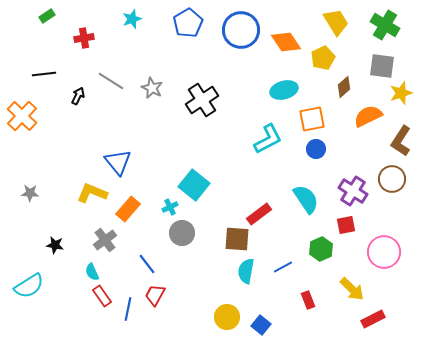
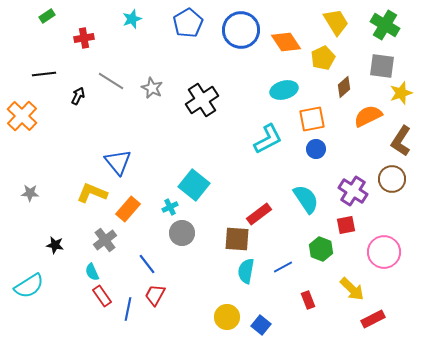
green hexagon at (321, 249): rotated 15 degrees counterclockwise
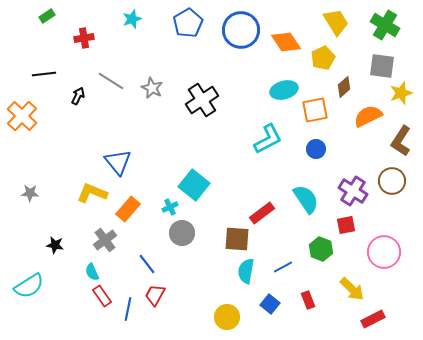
orange square at (312, 119): moved 3 px right, 9 px up
brown circle at (392, 179): moved 2 px down
red rectangle at (259, 214): moved 3 px right, 1 px up
blue square at (261, 325): moved 9 px right, 21 px up
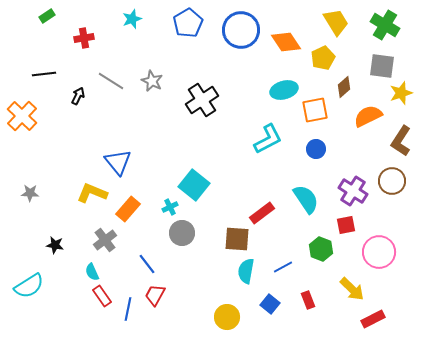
gray star at (152, 88): moved 7 px up
pink circle at (384, 252): moved 5 px left
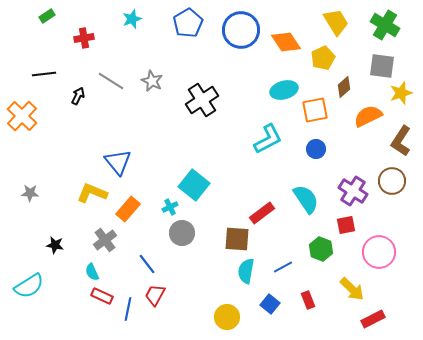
red rectangle at (102, 296): rotated 30 degrees counterclockwise
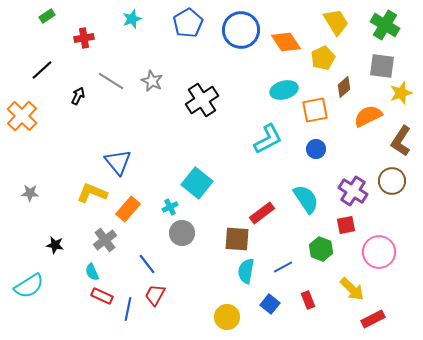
black line at (44, 74): moved 2 px left, 4 px up; rotated 35 degrees counterclockwise
cyan square at (194, 185): moved 3 px right, 2 px up
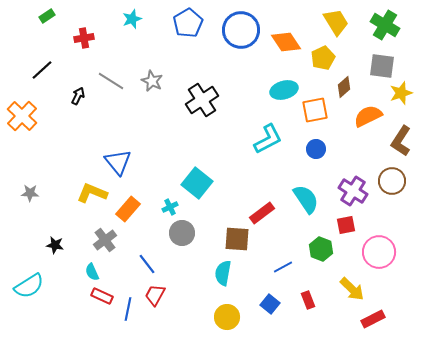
cyan semicircle at (246, 271): moved 23 px left, 2 px down
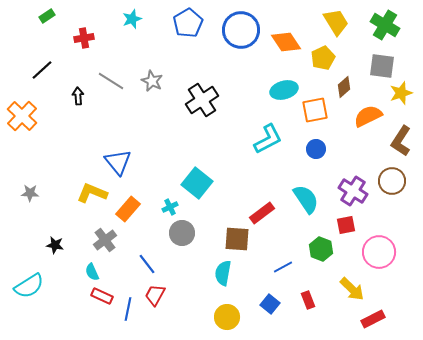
black arrow at (78, 96): rotated 30 degrees counterclockwise
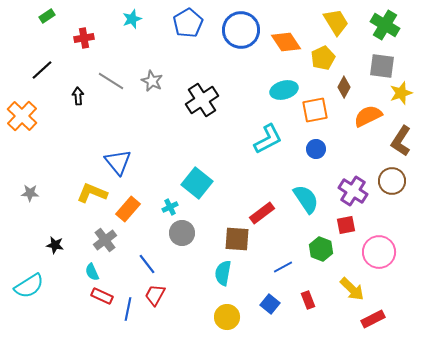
brown diamond at (344, 87): rotated 20 degrees counterclockwise
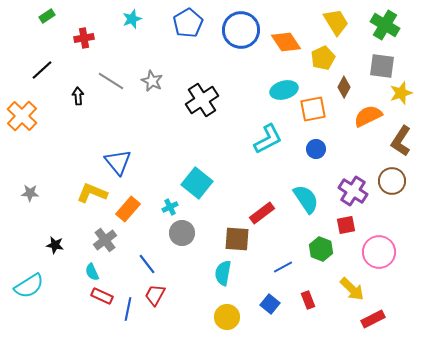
orange square at (315, 110): moved 2 px left, 1 px up
